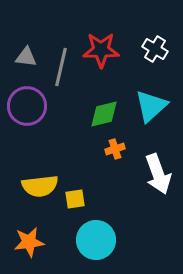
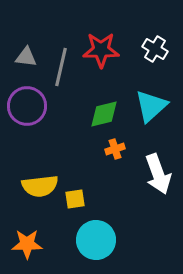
orange star: moved 2 px left, 2 px down; rotated 8 degrees clockwise
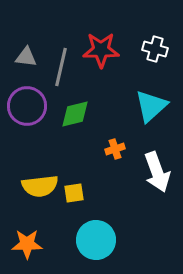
white cross: rotated 15 degrees counterclockwise
green diamond: moved 29 px left
white arrow: moved 1 px left, 2 px up
yellow square: moved 1 px left, 6 px up
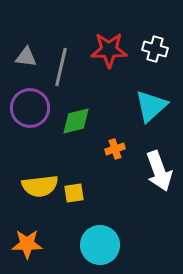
red star: moved 8 px right
purple circle: moved 3 px right, 2 px down
green diamond: moved 1 px right, 7 px down
white arrow: moved 2 px right, 1 px up
cyan circle: moved 4 px right, 5 px down
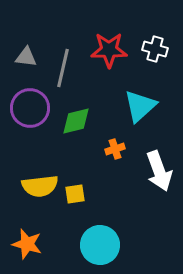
gray line: moved 2 px right, 1 px down
cyan triangle: moved 11 px left
yellow square: moved 1 px right, 1 px down
orange star: rotated 16 degrees clockwise
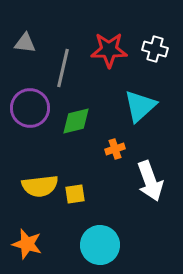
gray triangle: moved 1 px left, 14 px up
white arrow: moved 9 px left, 10 px down
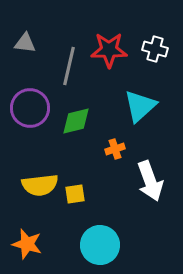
gray line: moved 6 px right, 2 px up
yellow semicircle: moved 1 px up
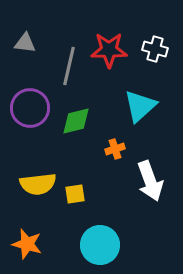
yellow semicircle: moved 2 px left, 1 px up
